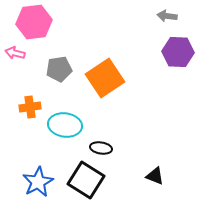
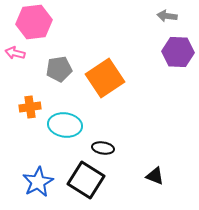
black ellipse: moved 2 px right
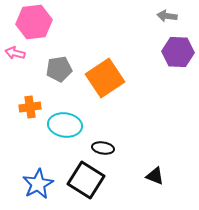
blue star: moved 2 px down
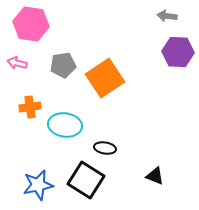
pink hexagon: moved 3 px left, 2 px down; rotated 16 degrees clockwise
pink arrow: moved 2 px right, 10 px down
gray pentagon: moved 4 px right, 4 px up
black ellipse: moved 2 px right
blue star: moved 1 px down; rotated 16 degrees clockwise
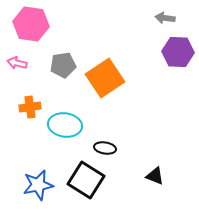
gray arrow: moved 2 px left, 2 px down
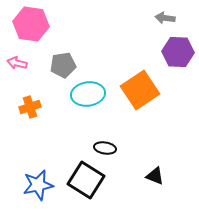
orange square: moved 35 px right, 12 px down
orange cross: rotated 10 degrees counterclockwise
cyan ellipse: moved 23 px right, 31 px up; rotated 16 degrees counterclockwise
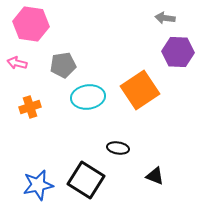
cyan ellipse: moved 3 px down
black ellipse: moved 13 px right
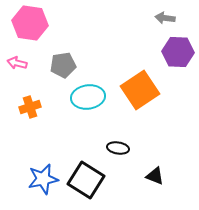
pink hexagon: moved 1 px left, 1 px up
blue star: moved 5 px right, 6 px up
